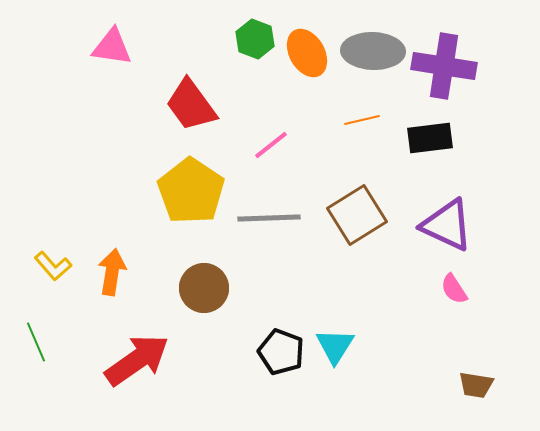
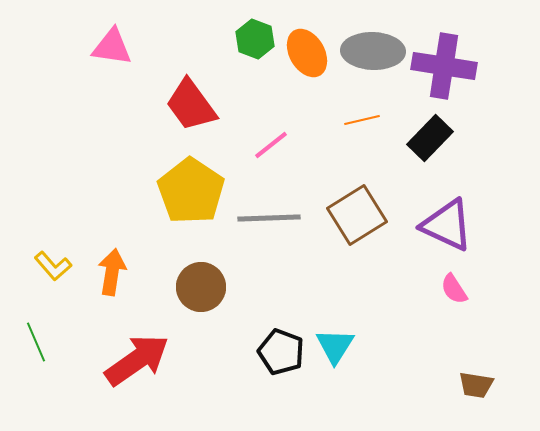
black rectangle: rotated 39 degrees counterclockwise
brown circle: moved 3 px left, 1 px up
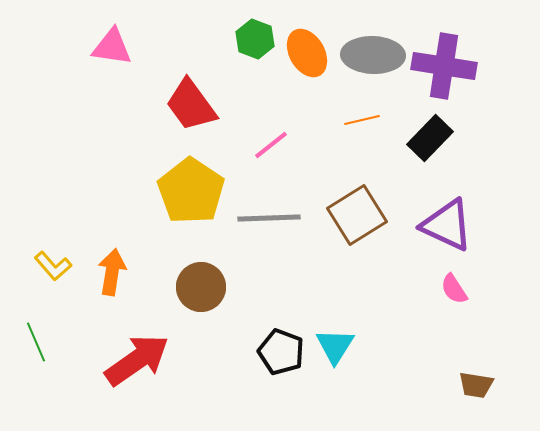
gray ellipse: moved 4 px down
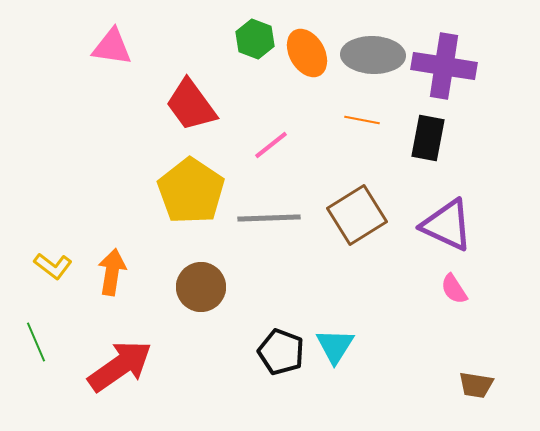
orange line: rotated 24 degrees clockwise
black rectangle: moved 2 px left; rotated 33 degrees counterclockwise
yellow L-shape: rotated 12 degrees counterclockwise
red arrow: moved 17 px left, 6 px down
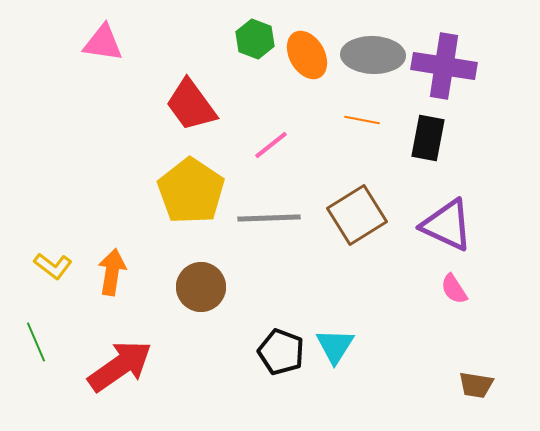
pink triangle: moved 9 px left, 4 px up
orange ellipse: moved 2 px down
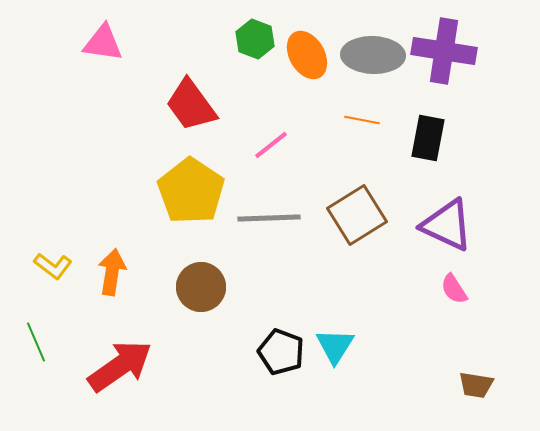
purple cross: moved 15 px up
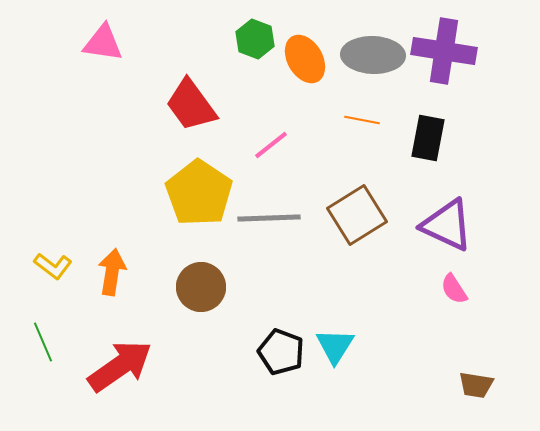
orange ellipse: moved 2 px left, 4 px down
yellow pentagon: moved 8 px right, 2 px down
green line: moved 7 px right
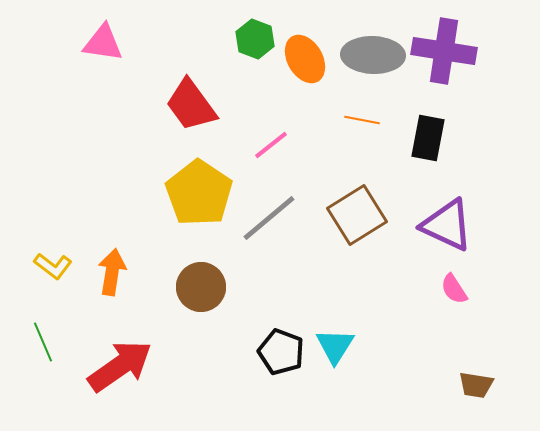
gray line: rotated 38 degrees counterclockwise
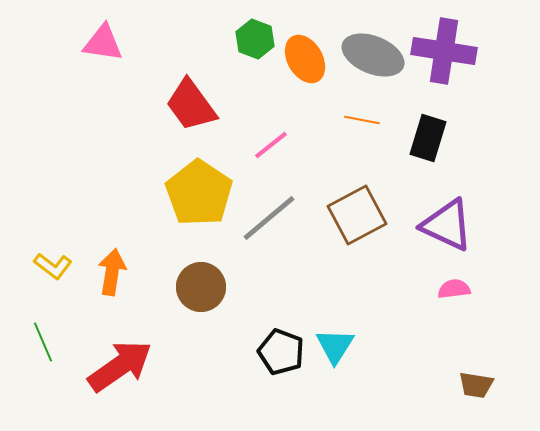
gray ellipse: rotated 20 degrees clockwise
black rectangle: rotated 6 degrees clockwise
brown square: rotated 4 degrees clockwise
pink semicircle: rotated 116 degrees clockwise
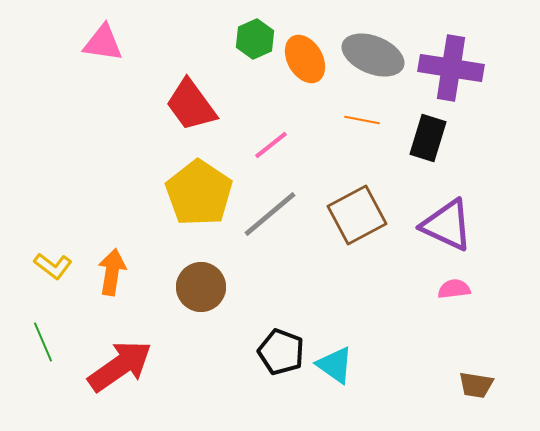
green hexagon: rotated 15 degrees clockwise
purple cross: moved 7 px right, 17 px down
gray line: moved 1 px right, 4 px up
cyan triangle: moved 19 px down; rotated 27 degrees counterclockwise
